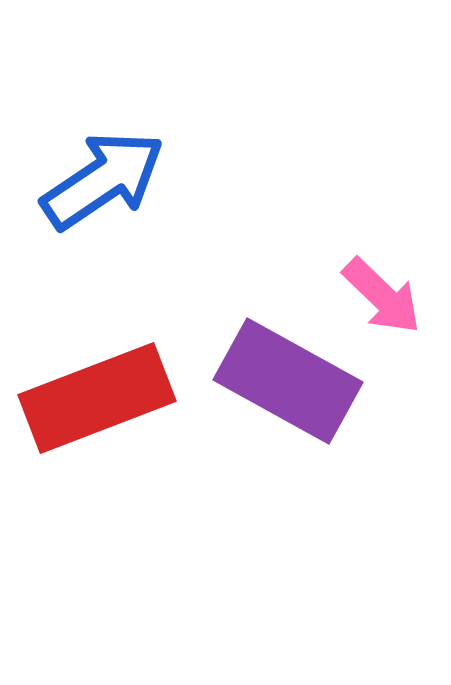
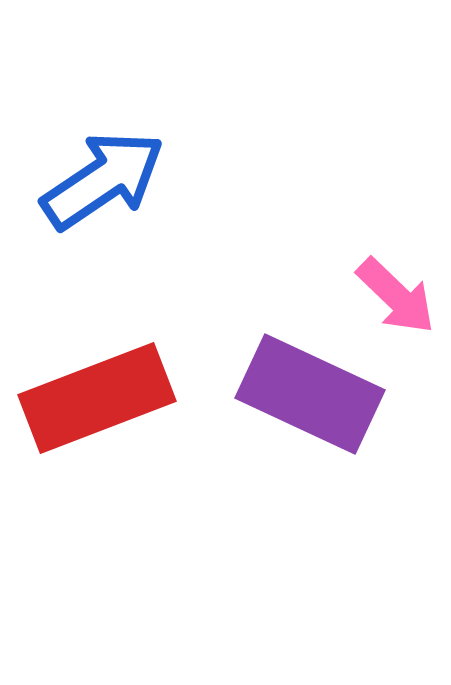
pink arrow: moved 14 px right
purple rectangle: moved 22 px right, 13 px down; rotated 4 degrees counterclockwise
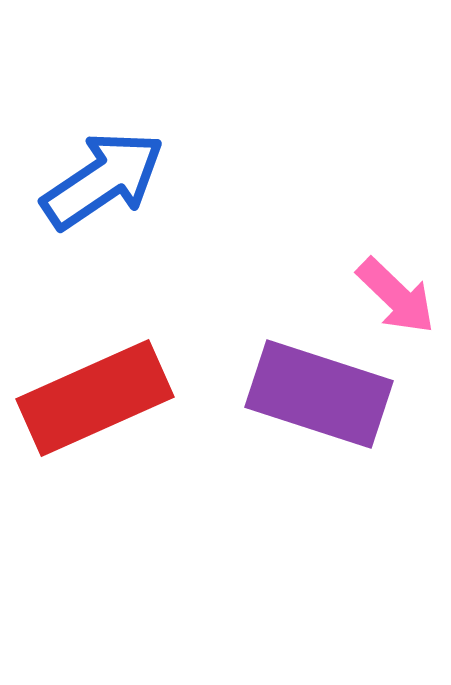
purple rectangle: moved 9 px right; rotated 7 degrees counterclockwise
red rectangle: moved 2 px left; rotated 3 degrees counterclockwise
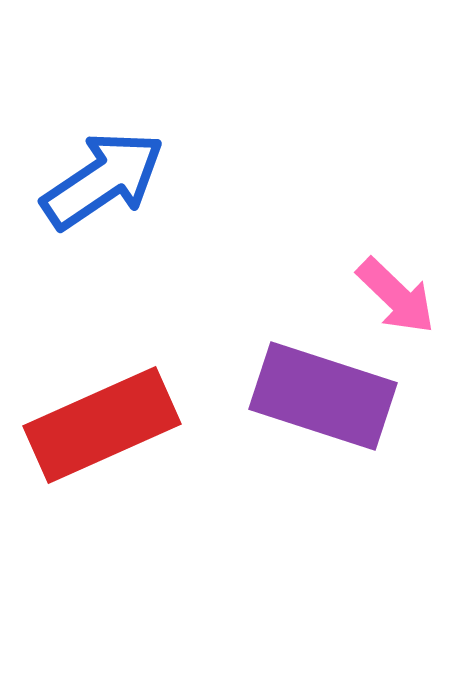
purple rectangle: moved 4 px right, 2 px down
red rectangle: moved 7 px right, 27 px down
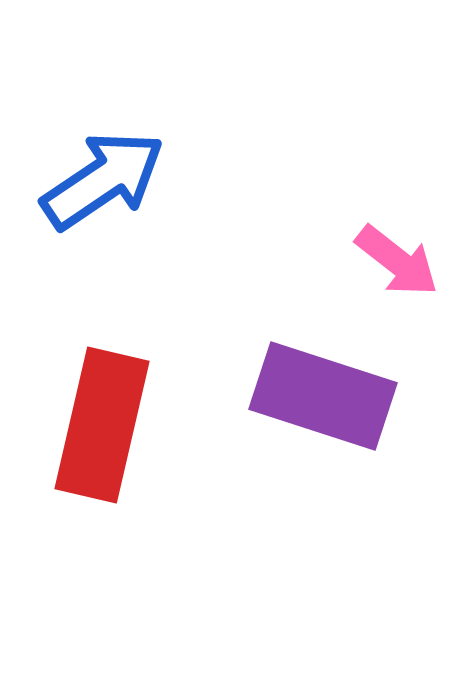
pink arrow: moved 1 px right, 35 px up; rotated 6 degrees counterclockwise
red rectangle: rotated 53 degrees counterclockwise
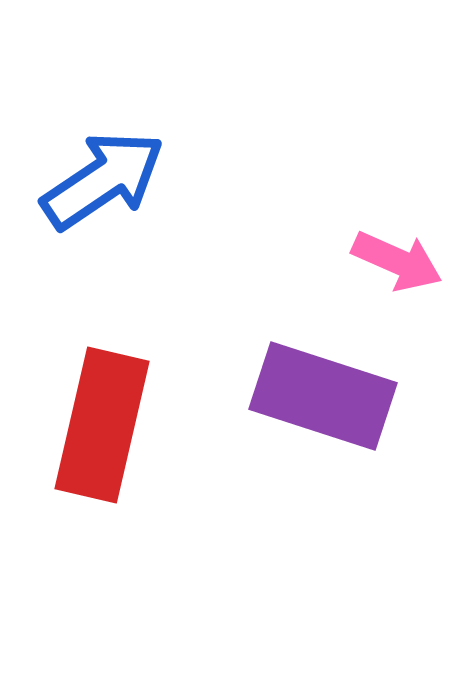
pink arrow: rotated 14 degrees counterclockwise
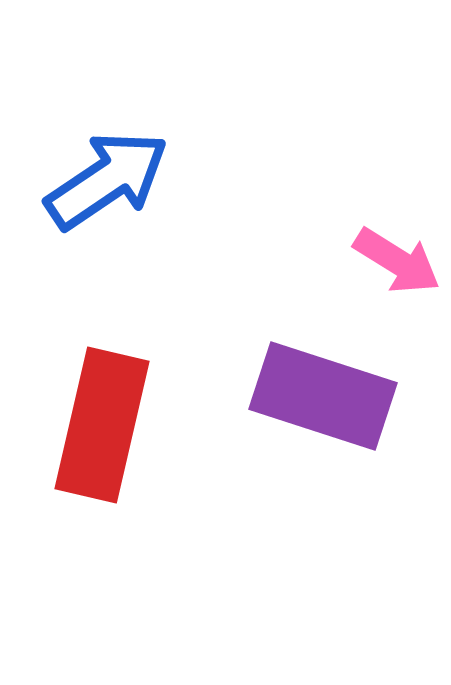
blue arrow: moved 4 px right
pink arrow: rotated 8 degrees clockwise
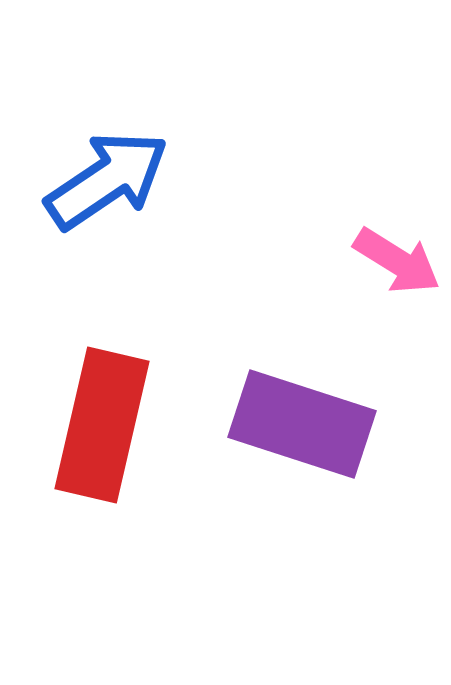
purple rectangle: moved 21 px left, 28 px down
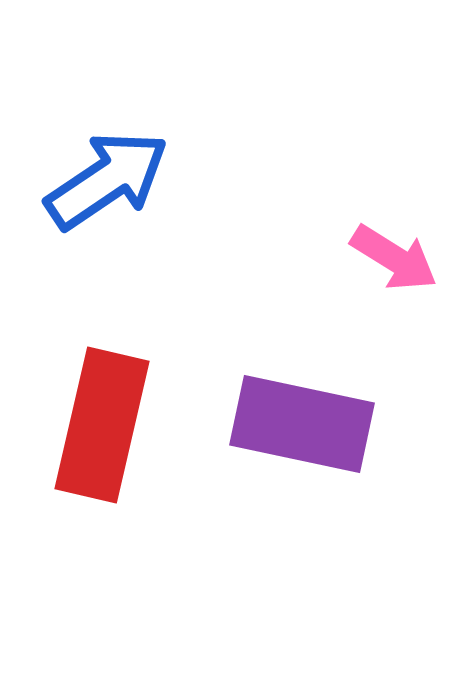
pink arrow: moved 3 px left, 3 px up
purple rectangle: rotated 6 degrees counterclockwise
